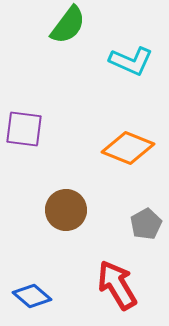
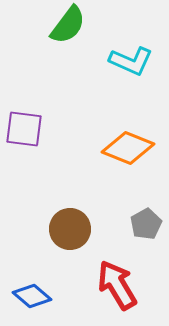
brown circle: moved 4 px right, 19 px down
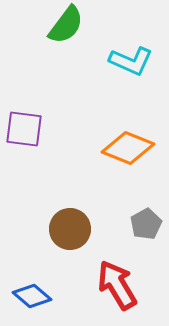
green semicircle: moved 2 px left
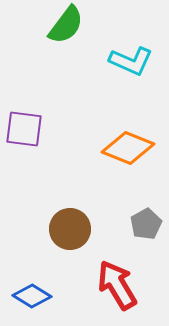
blue diamond: rotated 9 degrees counterclockwise
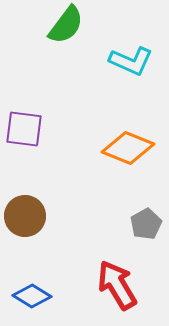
brown circle: moved 45 px left, 13 px up
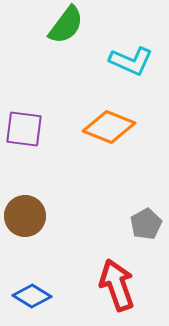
orange diamond: moved 19 px left, 21 px up
red arrow: rotated 12 degrees clockwise
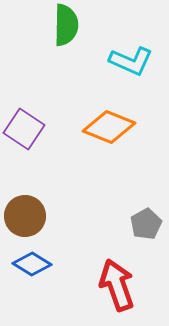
green semicircle: rotated 36 degrees counterclockwise
purple square: rotated 27 degrees clockwise
blue diamond: moved 32 px up
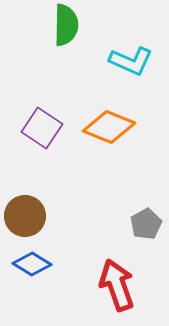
purple square: moved 18 px right, 1 px up
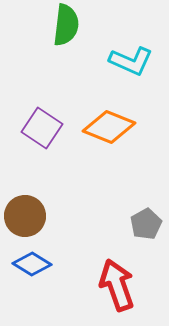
green semicircle: rotated 6 degrees clockwise
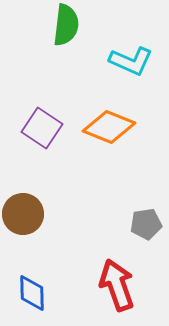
brown circle: moved 2 px left, 2 px up
gray pentagon: rotated 20 degrees clockwise
blue diamond: moved 29 px down; rotated 57 degrees clockwise
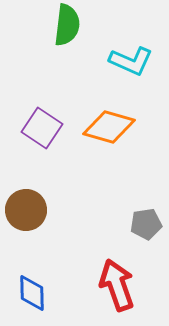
green semicircle: moved 1 px right
orange diamond: rotated 6 degrees counterclockwise
brown circle: moved 3 px right, 4 px up
